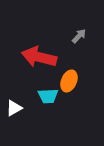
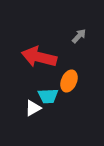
white triangle: moved 19 px right
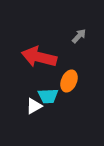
white triangle: moved 1 px right, 2 px up
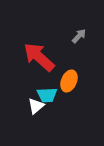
red arrow: rotated 28 degrees clockwise
cyan trapezoid: moved 1 px left, 1 px up
white triangle: moved 2 px right; rotated 12 degrees counterclockwise
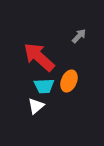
cyan trapezoid: moved 3 px left, 9 px up
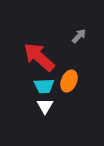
white triangle: moved 9 px right; rotated 18 degrees counterclockwise
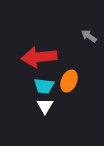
gray arrow: moved 10 px right; rotated 98 degrees counterclockwise
red arrow: rotated 48 degrees counterclockwise
cyan trapezoid: rotated 10 degrees clockwise
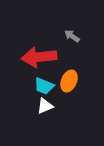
gray arrow: moved 17 px left
cyan trapezoid: rotated 15 degrees clockwise
white triangle: rotated 36 degrees clockwise
